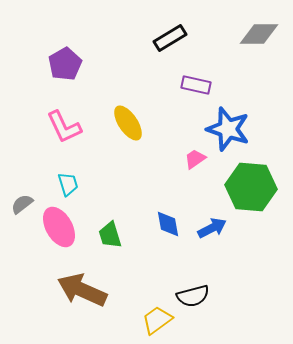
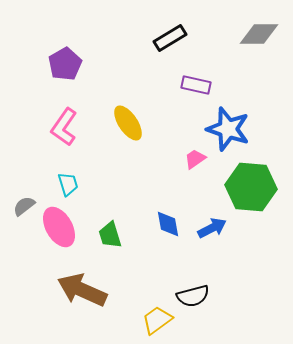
pink L-shape: rotated 60 degrees clockwise
gray semicircle: moved 2 px right, 2 px down
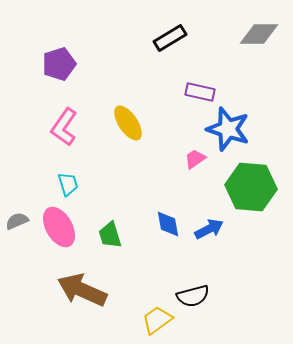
purple pentagon: moved 6 px left; rotated 12 degrees clockwise
purple rectangle: moved 4 px right, 7 px down
gray semicircle: moved 7 px left, 15 px down; rotated 15 degrees clockwise
blue arrow: moved 3 px left, 1 px down
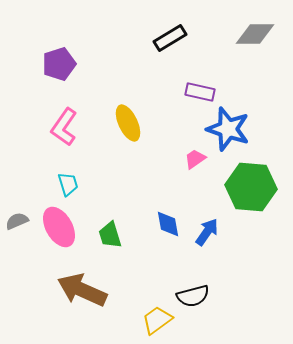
gray diamond: moved 4 px left
yellow ellipse: rotated 9 degrees clockwise
blue arrow: moved 2 px left, 3 px down; rotated 28 degrees counterclockwise
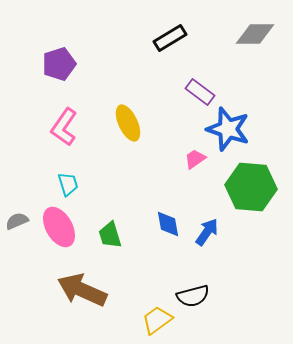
purple rectangle: rotated 24 degrees clockwise
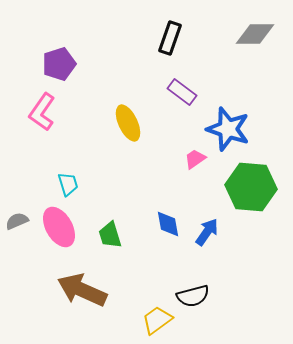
black rectangle: rotated 40 degrees counterclockwise
purple rectangle: moved 18 px left
pink L-shape: moved 22 px left, 15 px up
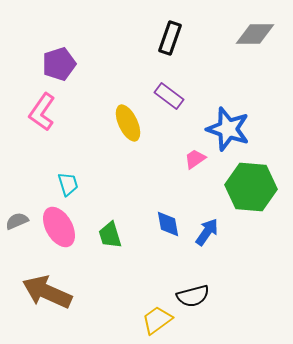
purple rectangle: moved 13 px left, 4 px down
brown arrow: moved 35 px left, 2 px down
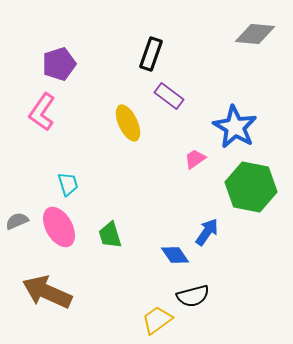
gray diamond: rotated 6 degrees clockwise
black rectangle: moved 19 px left, 16 px down
blue star: moved 7 px right, 2 px up; rotated 12 degrees clockwise
green hexagon: rotated 6 degrees clockwise
blue diamond: moved 7 px right, 31 px down; rotated 24 degrees counterclockwise
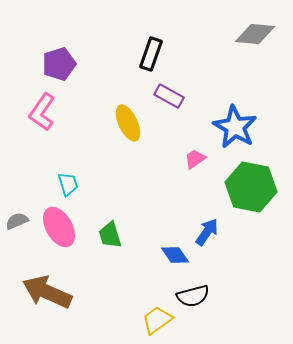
purple rectangle: rotated 8 degrees counterclockwise
